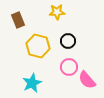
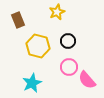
yellow star: rotated 21 degrees counterclockwise
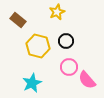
brown rectangle: rotated 28 degrees counterclockwise
black circle: moved 2 px left
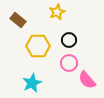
black circle: moved 3 px right, 1 px up
yellow hexagon: rotated 15 degrees counterclockwise
pink circle: moved 4 px up
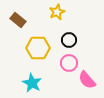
yellow hexagon: moved 2 px down
cyan star: rotated 18 degrees counterclockwise
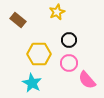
yellow hexagon: moved 1 px right, 6 px down
